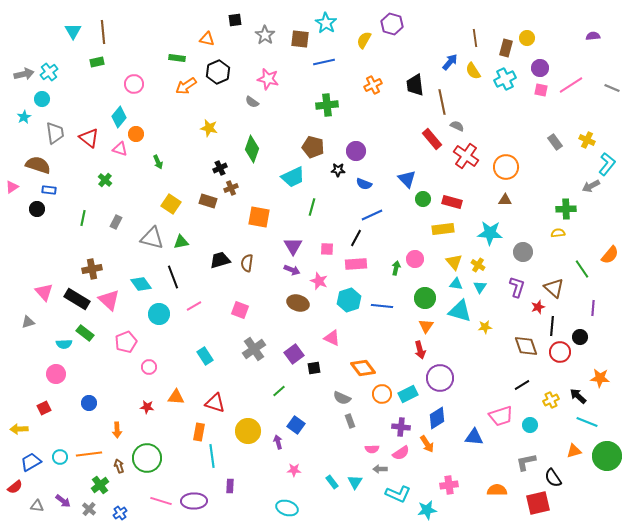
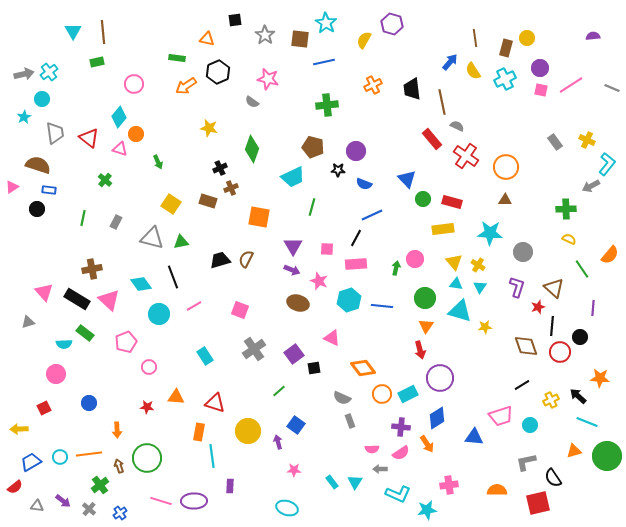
black trapezoid at (415, 85): moved 3 px left, 4 px down
yellow semicircle at (558, 233): moved 11 px right, 6 px down; rotated 32 degrees clockwise
brown semicircle at (247, 263): moved 1 px left, 4 px up; rotated 18 degrees clockwise
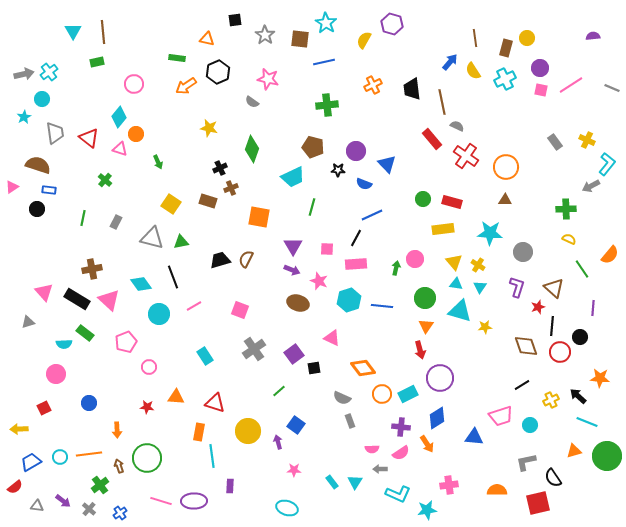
blue triangle at (407, 179): moved 20 px left, 15 px up
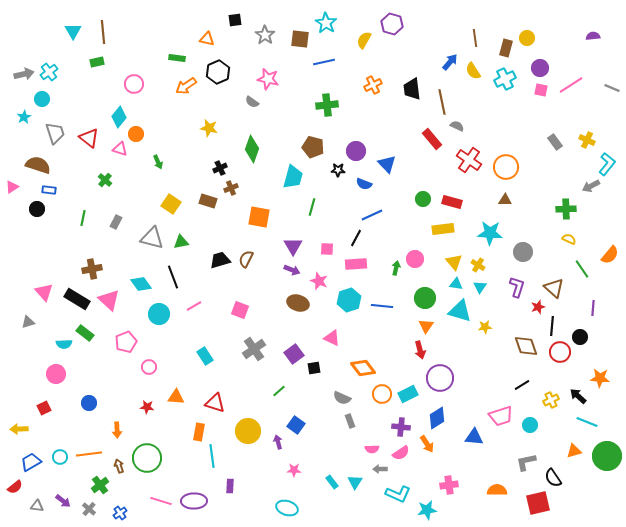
gray trapezoid at (55, 133): rotated 10 degrees counterclockwise
red cross at (466, 156): moved 3 px right, 4 px down
cyan trapezoid at (293, 177): rotated 50 degrees counterclockwise
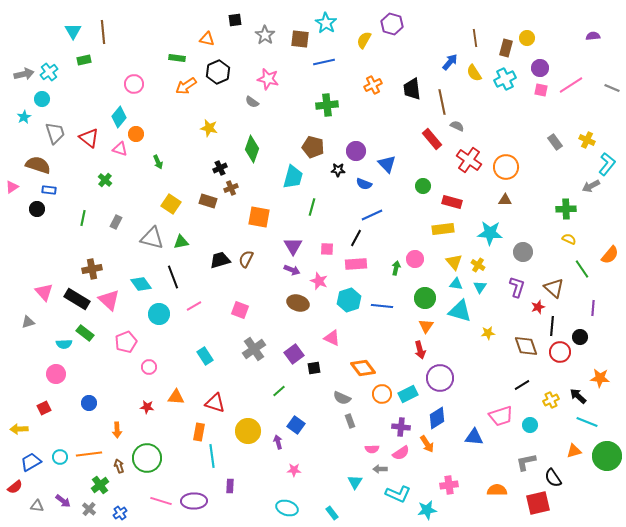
green rectangle at (97, 62): moved 13 px left, 2 px up
yellow semicircle at (473, 71): moved 1 px right, 2 px down
green circle at (423, 199): moved 13 px up
yellow star at (485, 327): moved 3 px right, 6 px down
cyan rectangle at (332, 482): moved 31 px down
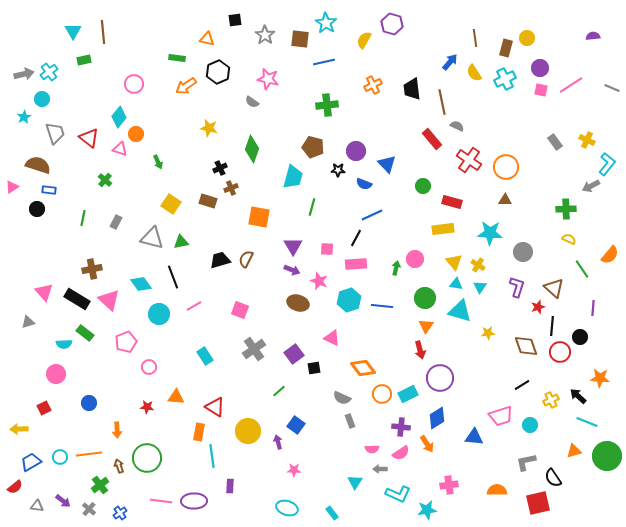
red triangle at (215, 403): moved 4 px down; rotated 15 degrees clockwise
pink line at (161, 501): rotated 10 degrees counterclockwise
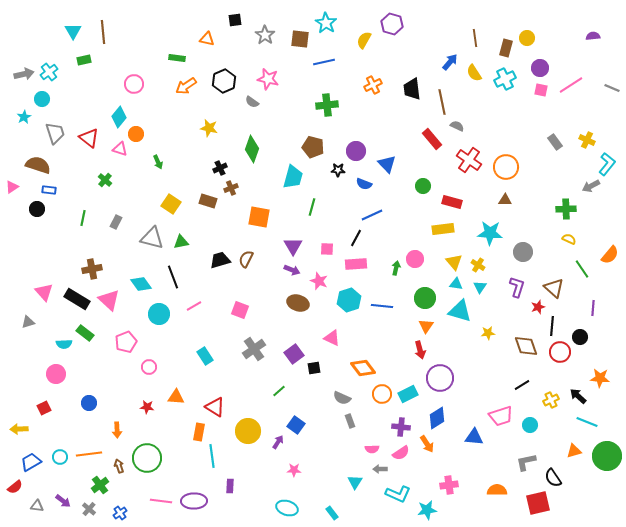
black hexagon at (218, 72): moved 6 px right, 9 px down
purple arrow at (278, 442): rotated 48 degrees clockwise
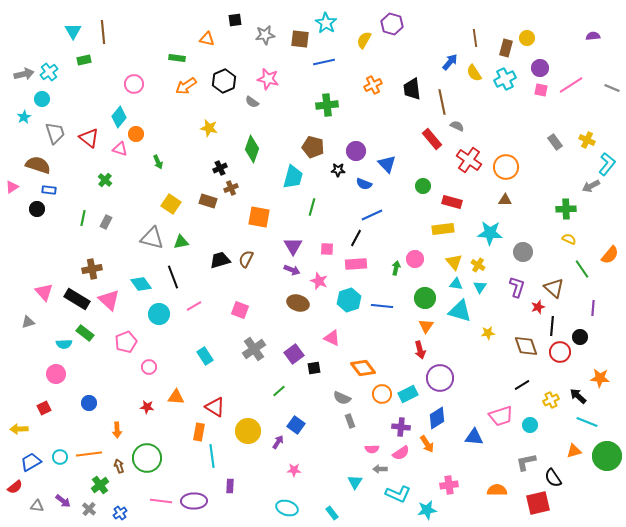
gray star at (265, 35): rotated 30 degrees clockwise
gray rectangle at (116, 222): moved 10 px left
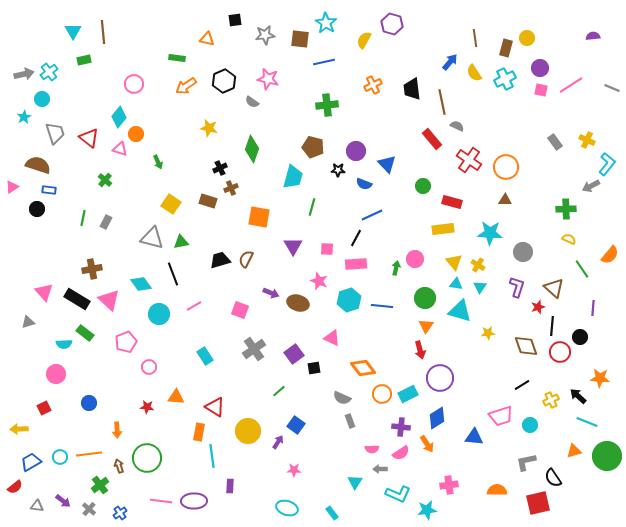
purple arrow at (292, 270): moved 21 px left, 23 px down
black line at (173, 277): moved 3 px up
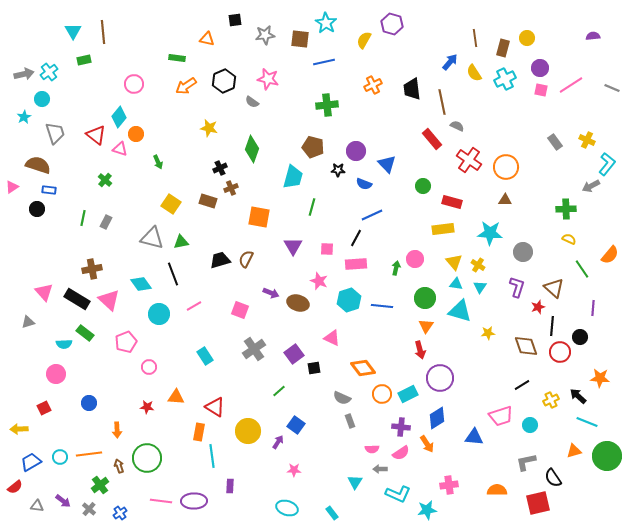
brown rectangle at (506, 48): moved 3 px left
red triangle at (89, 138): moved 7 px right, 3 px up
